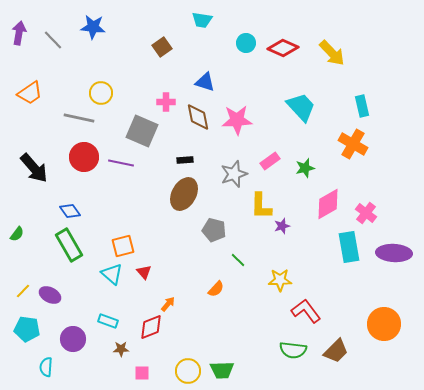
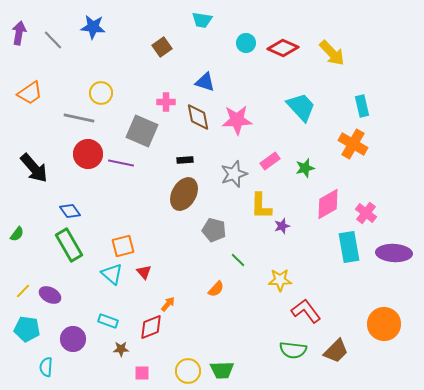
red circle at (84, 157): moved 4 px right, 3 px up
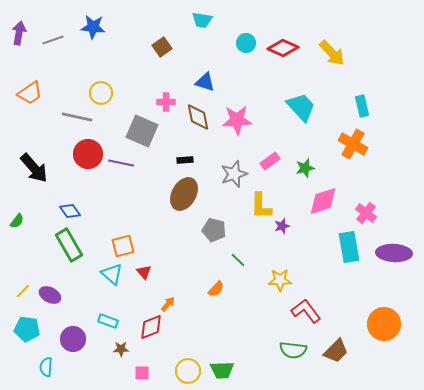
gray line at (53, 40): rotated 65 degrees counterclockwise
gray line at (79, 118): moved 2 px left, 1 px up
pink diamond at (328, 204): moved 5 px left, 3 px up; rotated 12 degrees clockwise
green semicircle at (17, 234): moved 13 px up
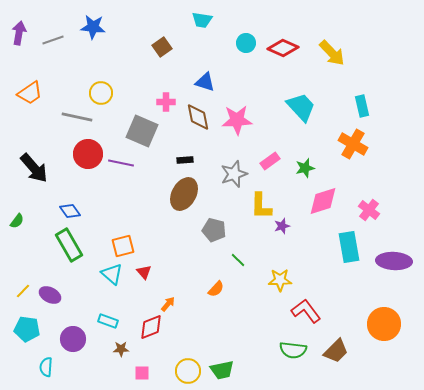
pink cross at (366, 213): moved 3 px right, 3 px up
purple ellipse at (394, 253): moved 8 px down
green trapezoid at (222, 370): rotated 10 degrees counterclockwise
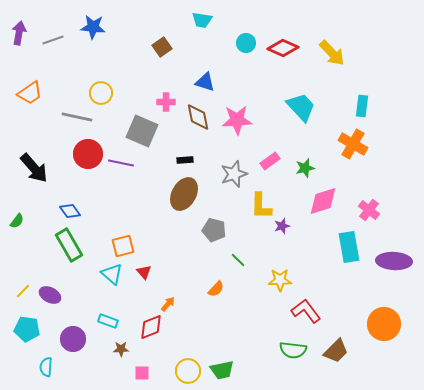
cyan rectangle at (362, 106): rotated 20 degrees clockwise
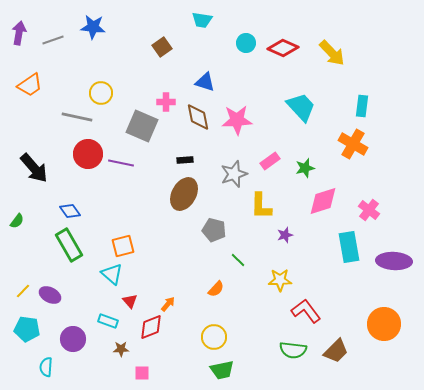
orange trapezoid at (30, 93): moved 8 px up
gray square at (142, 131): moved 5 px up
purple star at (282, 226): moved 3 px right, 9 px down
red triangle at (144, 272): moved 14 px left, 29 px down
yellow circle at (188, 371): moved 26 px right, 34 px up
